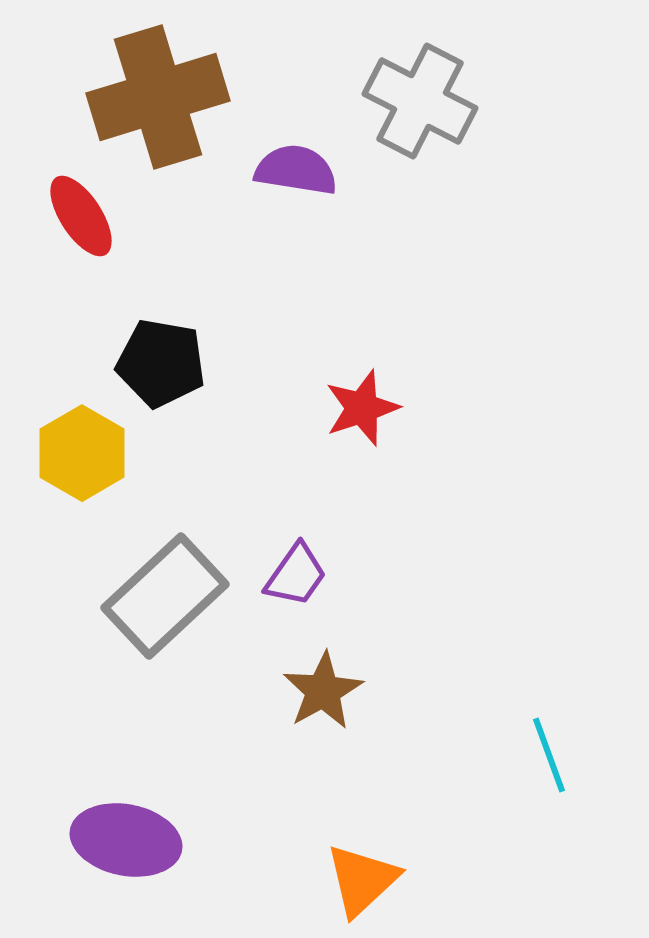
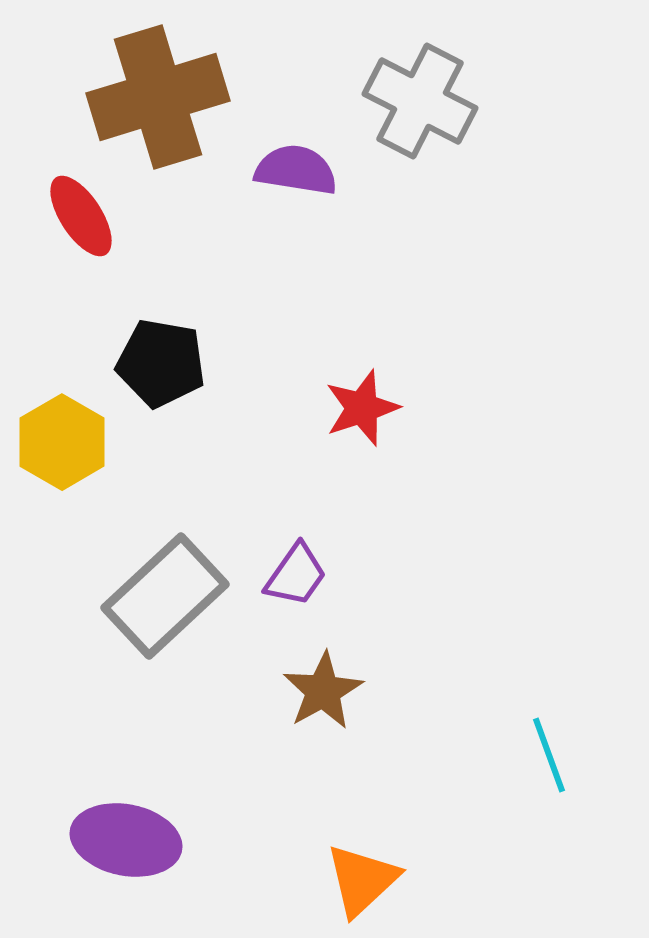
yellow hexagon: moved 20 px left, 11 px up
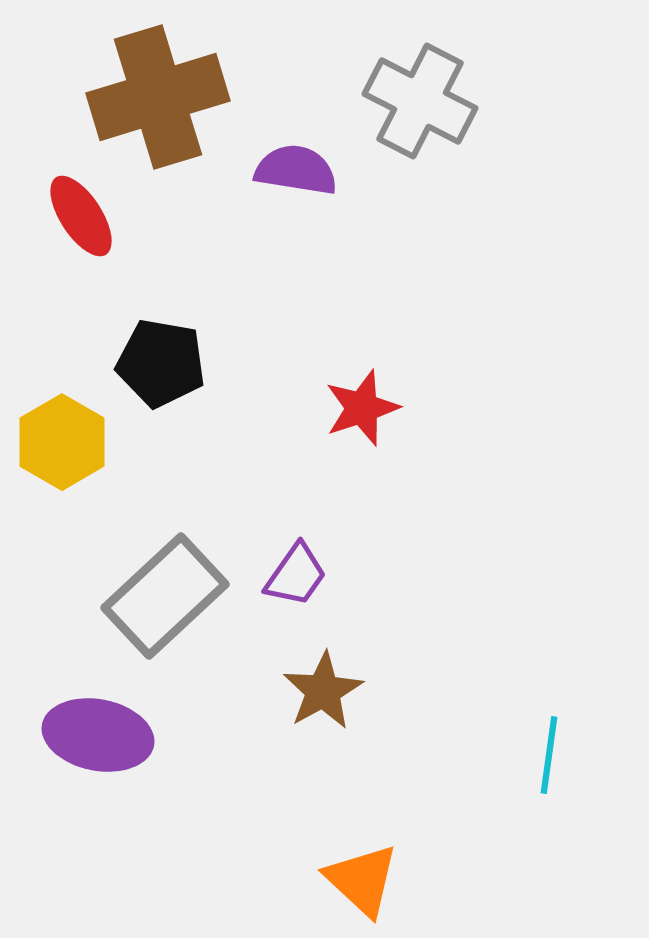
cyan line: rotated 28 degrees clockwise
purple ellipse: moved 28 px left, 105 px up
orange triangle: rotated 34 degrees counterclockwise
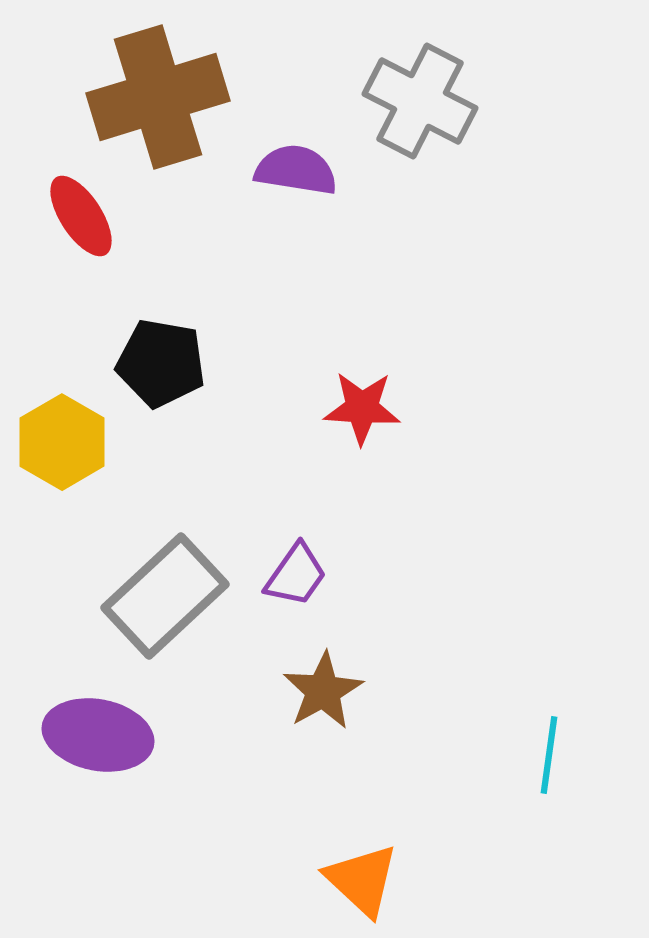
red star: rotated 22 degrees clockwise
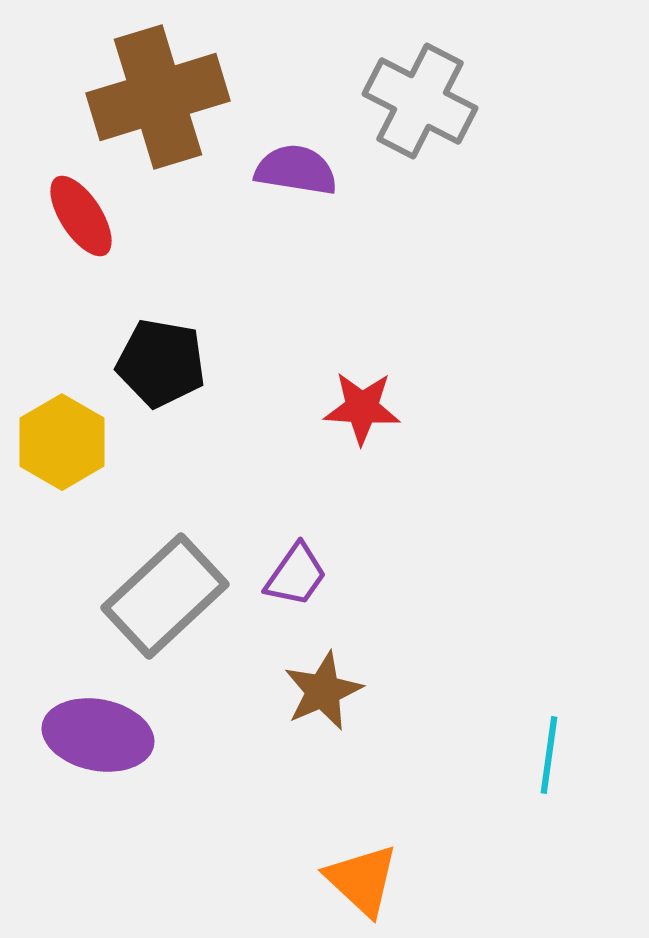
brown star: rotated 6 degrees clockwise
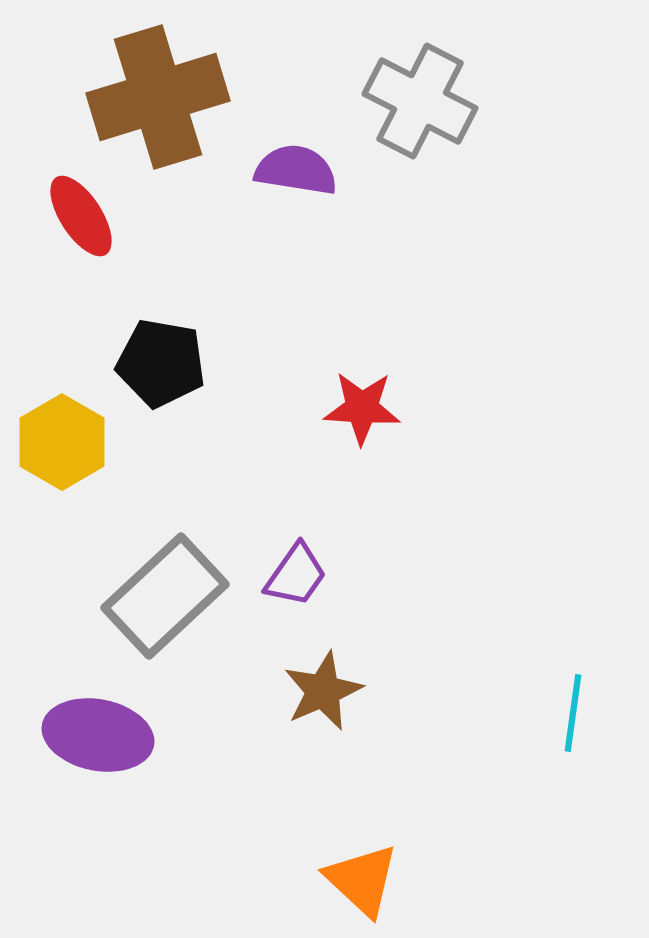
cyan line: moved 24 px right, 42 px up
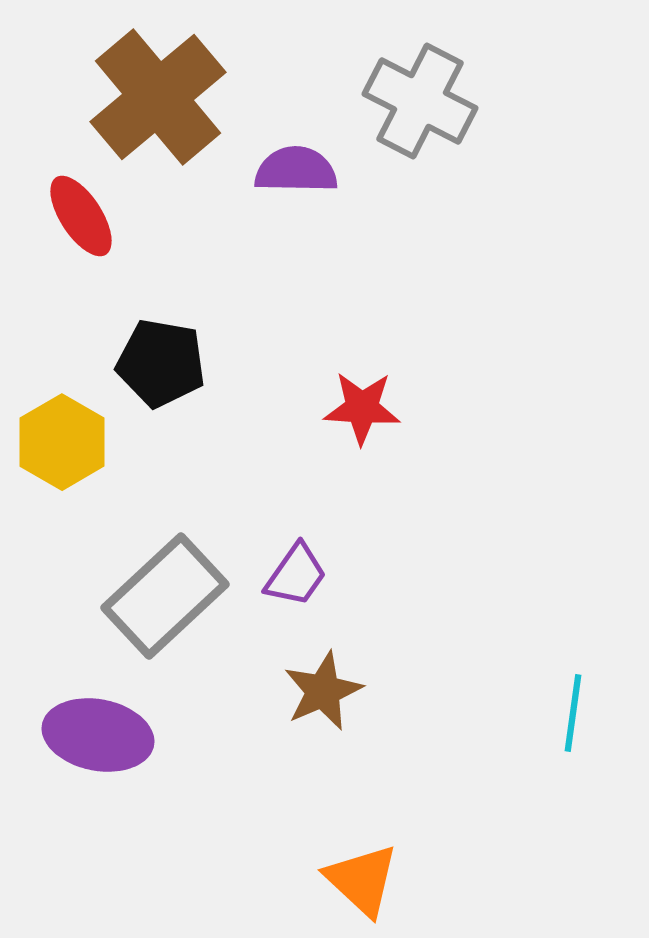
brown cross: rotated 23 degrees counterclockwise
purple semicircle: rotated 8 degrees counterclockwise
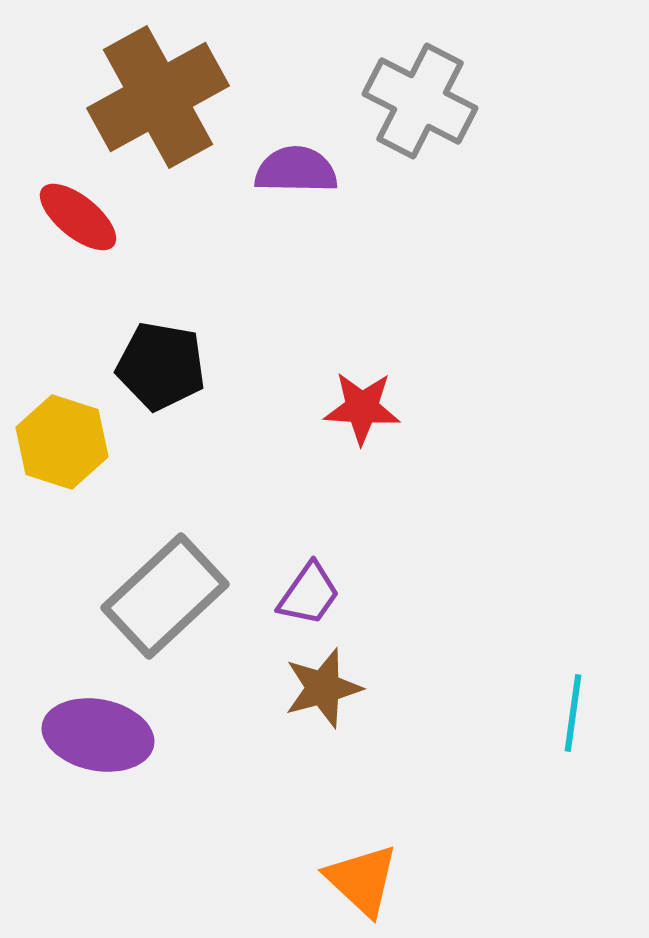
brown cross: rotated 11 degrees clockwise
red ellipse: moved 3 px left, 1 px down; rotated 18 degrees counterclockwise
black pentagon: moved 3 px down
yellow hexagon: rotated 12 degrees counterclockwise
purple trapezoid: moved 13 px right, 19 px down
brown star: moved 3 px up; rotated 8 degrees clockwise
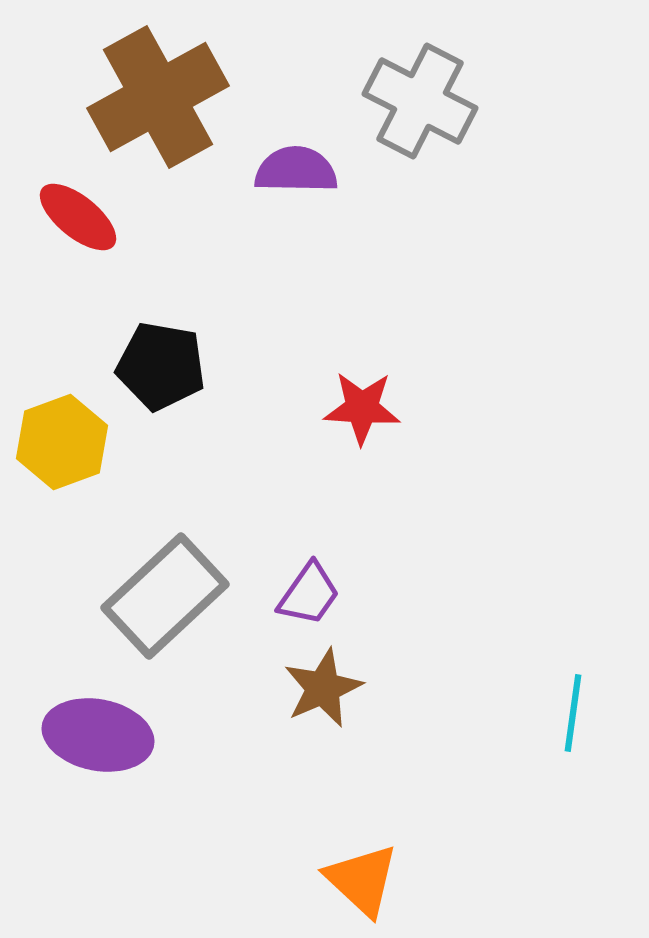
yellow hexagon: rotated 22 degrees clockwise
brown star: rotated 8 degrees counterclockwise
